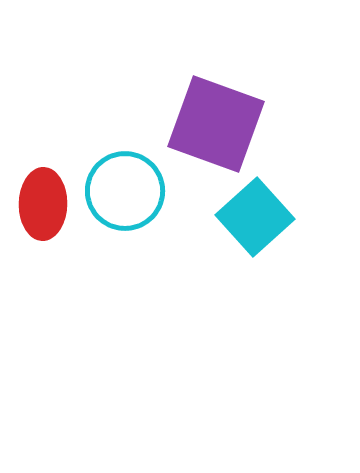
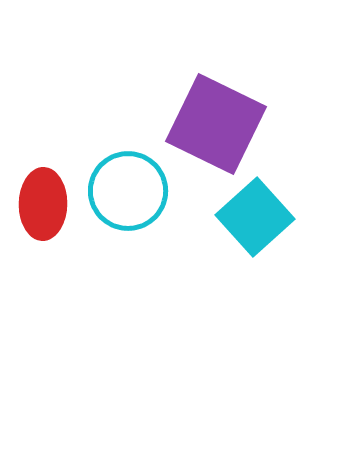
purple square: rotated 6 degrees clockwise
cyan circle: moved 3 px right
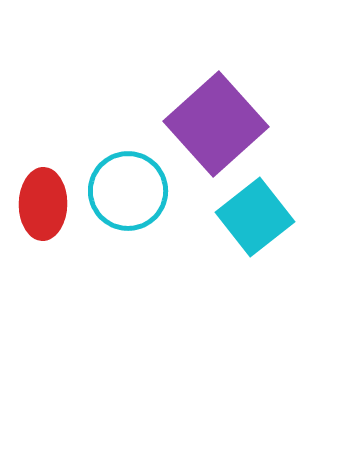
purple square: rotated 22 degrees clockwise
cyan square: rotated 4 degrees clockwise
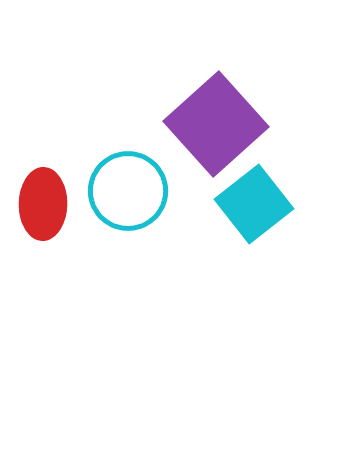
cyan square: moved 1 px left, 13 px up
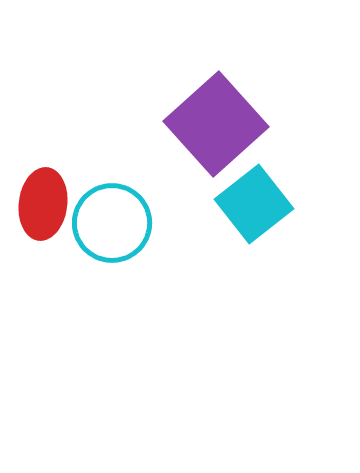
cyan circle: moved 16 px left, 32 px down
red ellipse: rotated 6 degrees clockwise
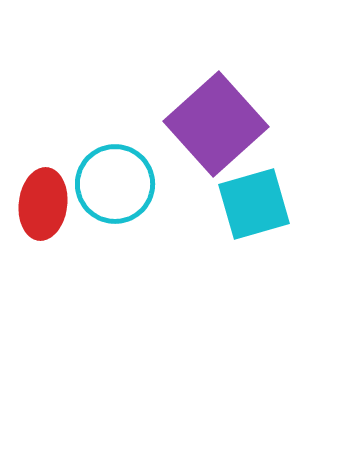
cyan square: rotated 22 degrees clockwise
cyan circle: moved 3 px right, 39 px up
